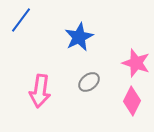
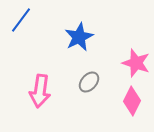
gray ellipse: rotated 10 degrees counterclockwise
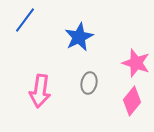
blue line: moved 4 px right
gray ellipse: moved 1 px down; rotated 30 degrees counterclockwise
pink diamond: rotated 12 degrees clockwise
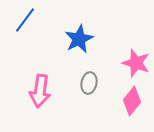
blue star: moved 2 px down
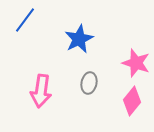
pink arrow: moved 1 px right
